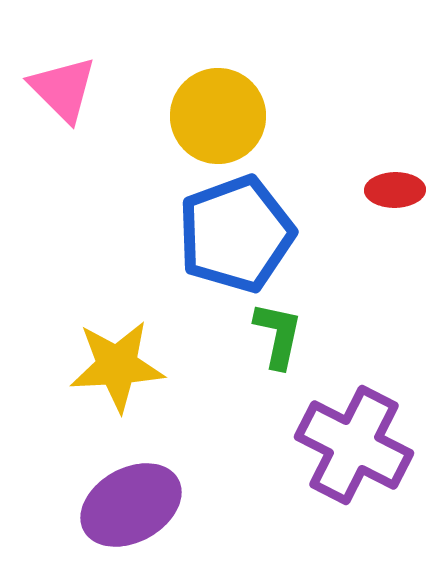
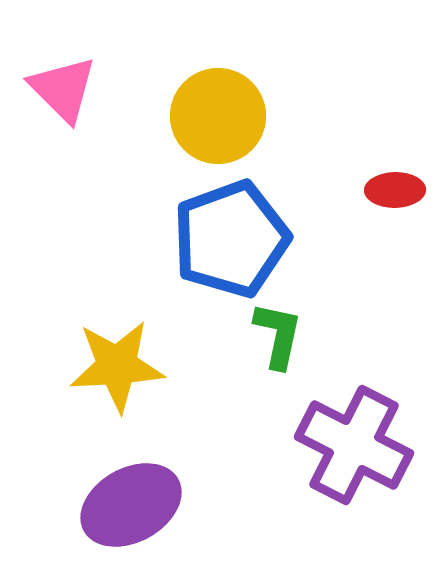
blue pentagon: moved 5 px left, 5 px down
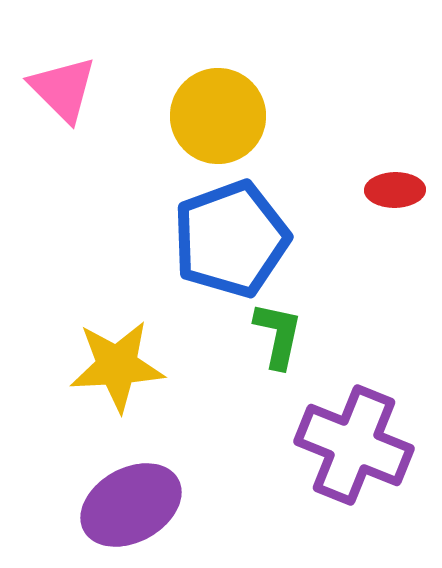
purple cross: rotated 5 degrees counterclockwise
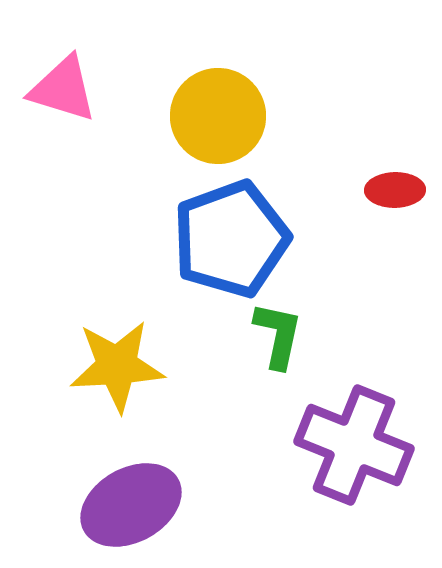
pink triangle: rotated 28 degrees counterclockwise
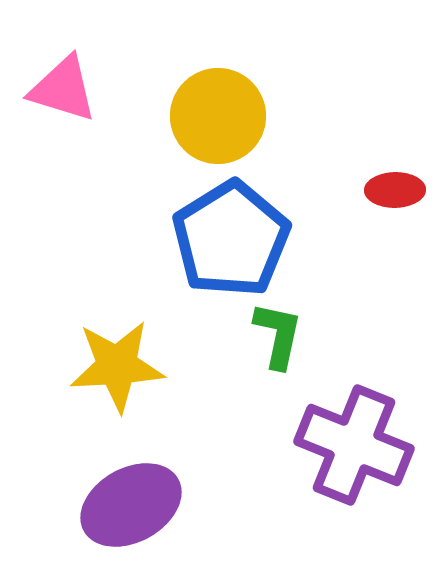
blue pentagon: rotated 12 degrees counterclockwise
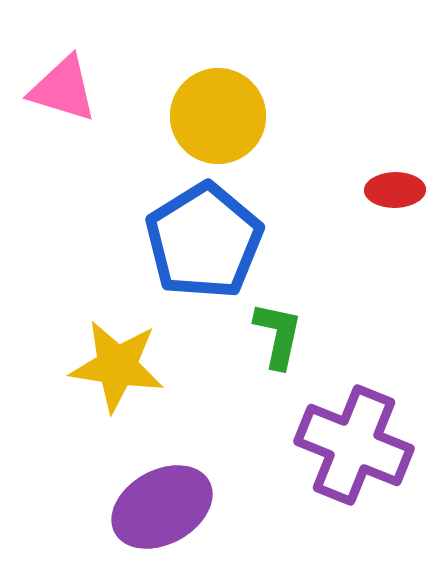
blue pentagon: moved 27 px left, 2 px down
yellow star: rotated 12 degrees clockwise
purple ellipse: moved 31 px right, 2 px down
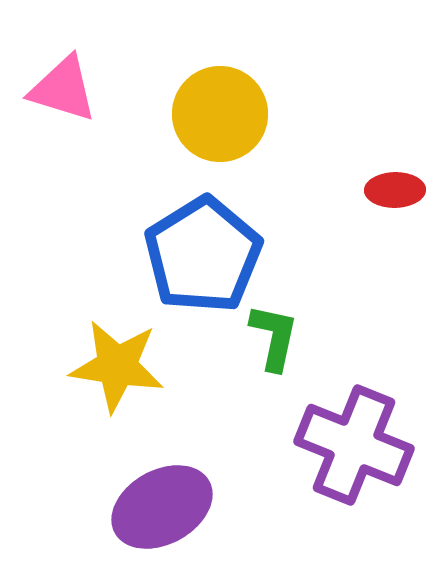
yellow circle: moved 2 px right, 2 px up
blue pentagon: moved 1 px left, 14 px down
green L-shape: moved 4 px left, 2 px down
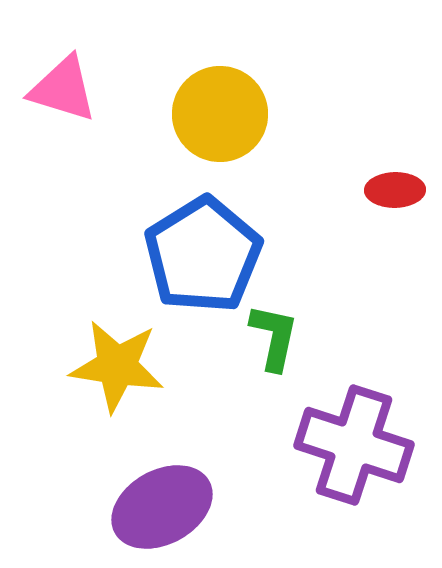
purple cross: rotated 4 degrees counterclockwise
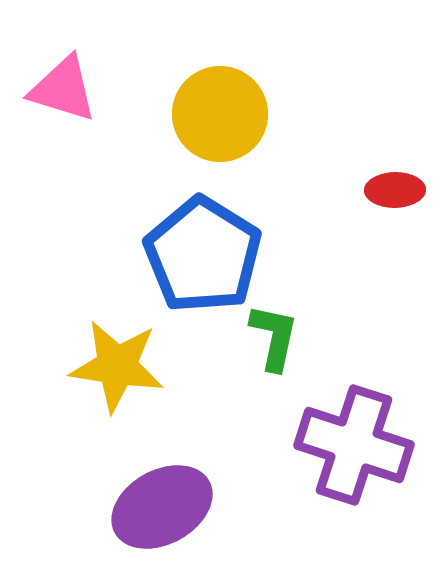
blue pentagon: rotated 8 degrees counterclockwise
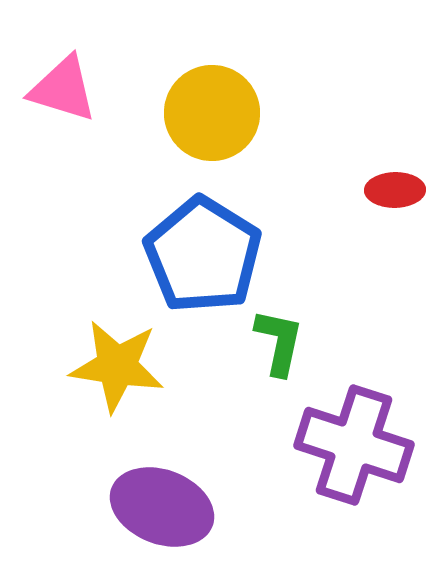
yellow circle: moved 8 px left, 1 px up
green L-shape: moved 5 px right, 5 px down
purple ellipse: rotated 50 degrees clockwise
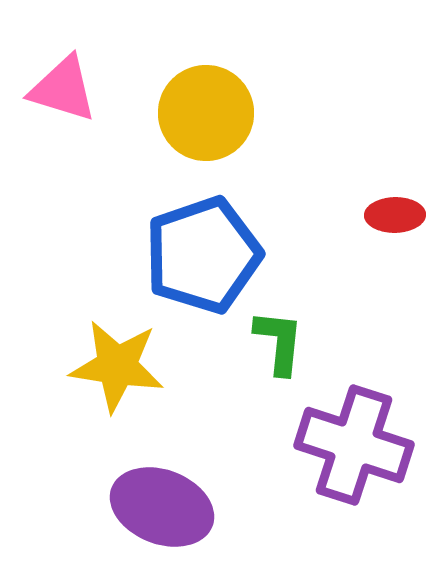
yellow circle: moved 6 px left
red ellipse: moved 25 px down
blue pentagon: rotated 21 degrees clockwise
green L-shape: rotated 6 degrees counterclockwise
